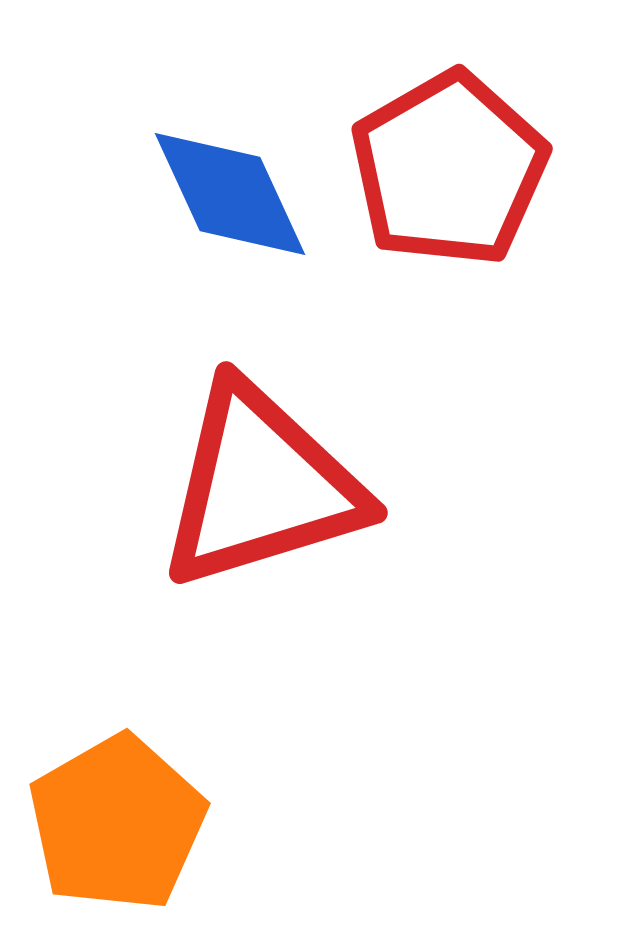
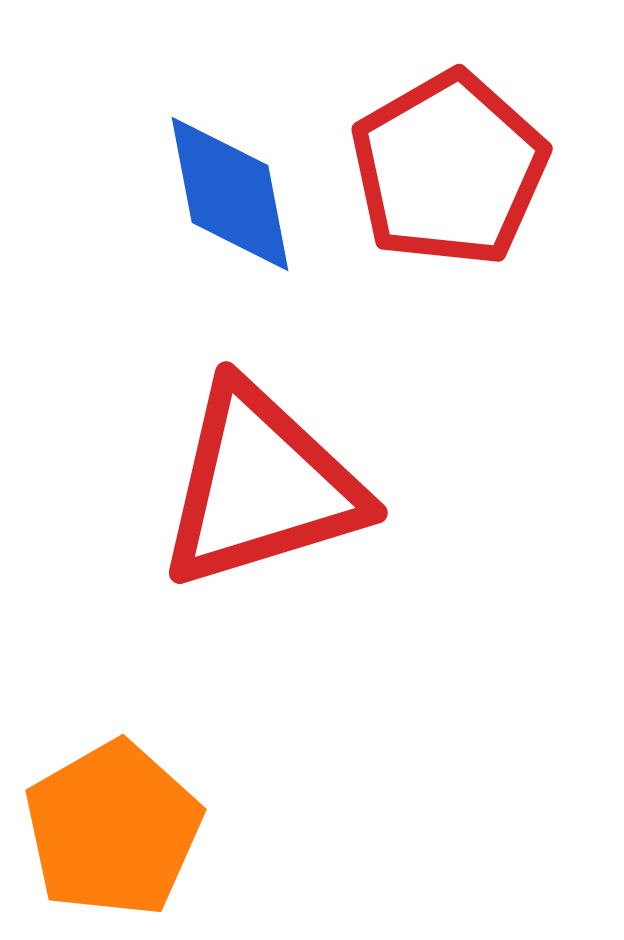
blue diamond: rotated 14 degrees clockwise
orange pentagon: moved 4 px left, 6 px down
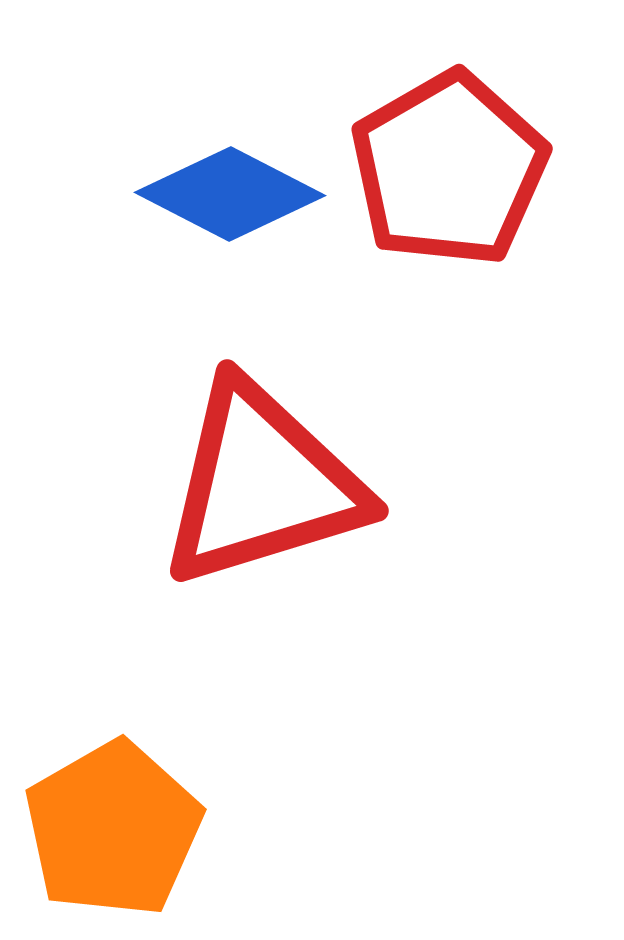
blue diamond: rotated 52 degrees counterclockwise
red triangle: moved 1 px right, 2 px up
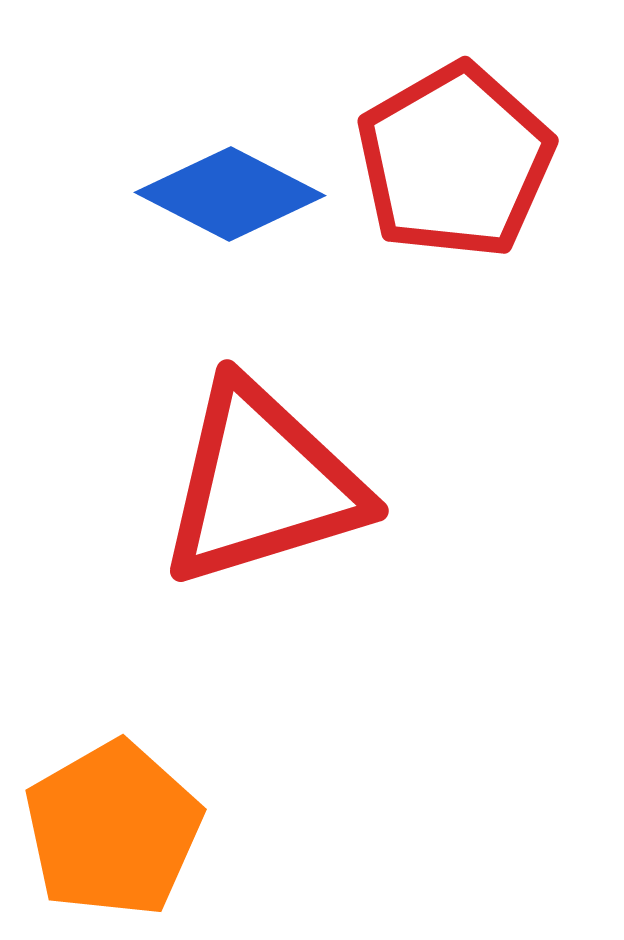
red pentagon: moved 6 px right, 8 px up
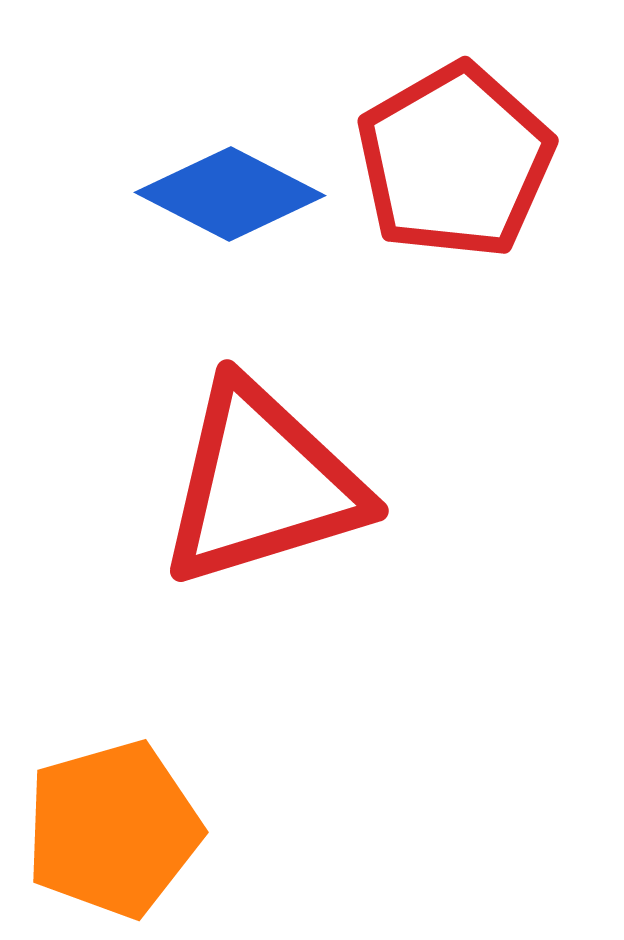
orange pentagon: rotated 14 degrees clockwise
